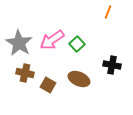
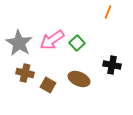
green square: moved 1 px up
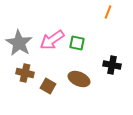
green square: rotated 35 degrees counterclockwise
brown square: moved 1 px down
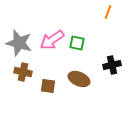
gray star: rotated 16 degrees counterclockwise
black cross: rotated 24 degrees counterclockwise
brown cross: moved 2 px left, 1 px up
brown square: rotated 21 degrees counterclockwise
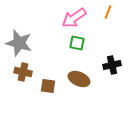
pink arrow: moved 22 px right, 22 px up
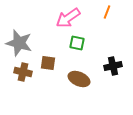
orange line: moved 1 px left
pink arrow: moved 6 px left
black cross: moved 1 px right, 1 px down
brown square: moved 23 px up
